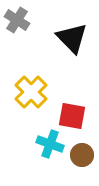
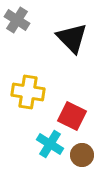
yellow cross: moved 3 px left; rotated 36 degrees counterclockwise
red square: rotated 16 degrees clockwise
cyan cross: rotated 12 degrees clockwise
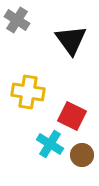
black triangle: moved 1 px left, 2 px down; rotated 8 degrees clockwise
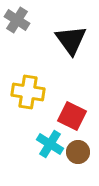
brown circle: moved 4 px left, 3 px up
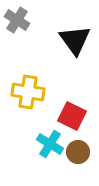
black triangle: moved 4 px right
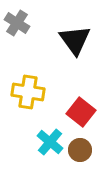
gray cross: moved 3 px down
red square: moved 9 px right, 4 px up; rotated 12 degrees clockwise
cyan cross: moved 2 px up; rotated 8 degrees clockwise
brown circle: moved 2 px right, 2 px up
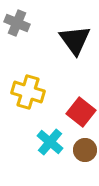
gray cross: rotated 10 degrees counterclockwise
yellow cross: rotated 8 degrees clockwise
brown circle: moved 5 px right
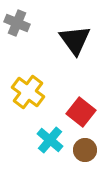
yellow cross: rotated 20 degrees clockwise
cyan cross: moved 2 px up
